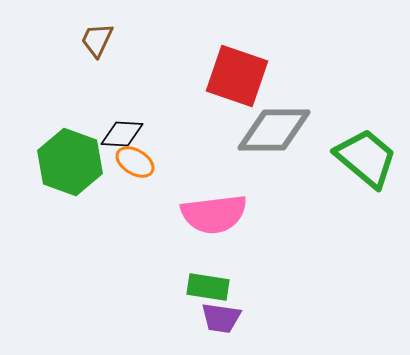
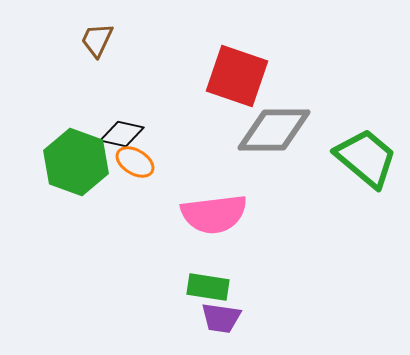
black diamond: rotated 9 degrees clockwise
green hexagon: moved 6 px right
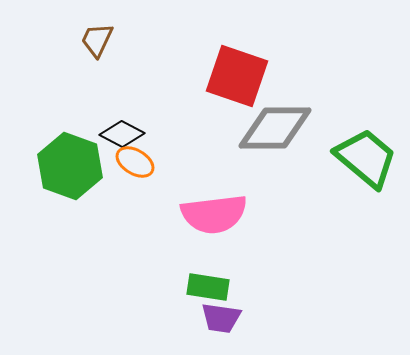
gray diamond: moved 1 px right, 2 px up
black diamond: rotated 15 degrees clockwise
green hexagon: moved 6 px left, 4 px down
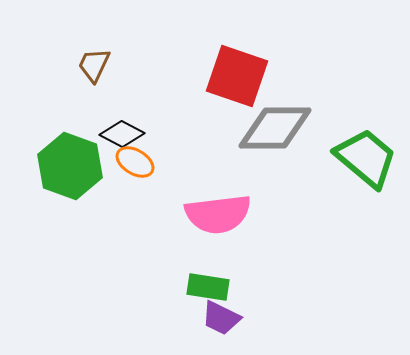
brown trapezoid: moved 3 px left, 25 px down
pink semicircle: moved 4 px right
purple trapezoid: rotated 18 degrees clockwise
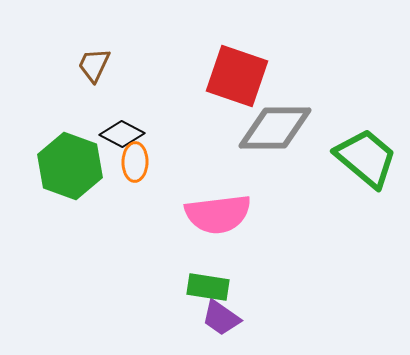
orange ellipse: rotated 60 degrees clockwise
purple trapezoid: rotated 9 degrees clockwise
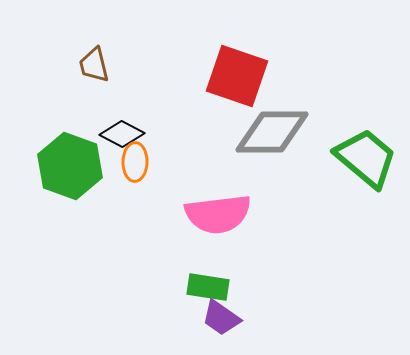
brown trapezoid: rotated 39 degrees counterclockwise
gray diamond: moved 3 px left, 4 px down
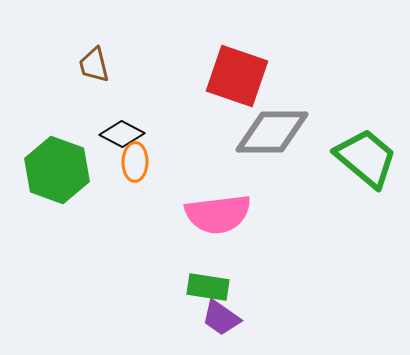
green hexagon: moved 13 px left, 4 px down
